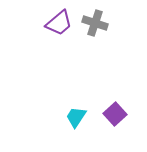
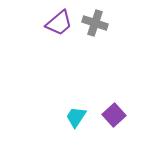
purple square: moved 1 px left, 1 px down
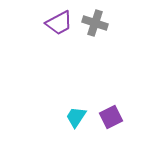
purple trapezoid: rotated 12 degrees clockwise
purple square: moved 3 px left, 2 px down; rotated 15 degrees clockwise
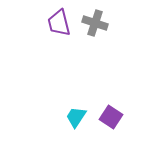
purple trapezoid: rotated 104 degrees clockwise
purple square: rotated 30 degrees counterclockwise
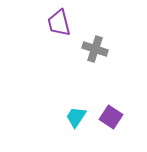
gray cross: moved 26 px down
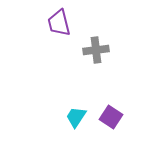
gray cross: moved 1 px right, 1 px down; rotated 25 degrees counterclockwise
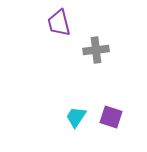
purple square: rotated 15 degrees counterclockwise
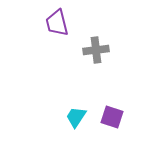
purple trapezoid: moved 2 px left
purple square: moved 1 px right
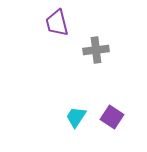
purple square: rotated 15 degrees clockwise
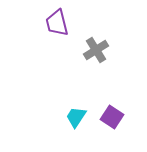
gray cross: rotated 25 degrees counterclockwise
